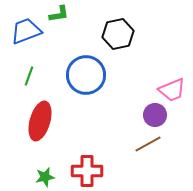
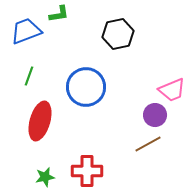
blue circle: moved 12 px down
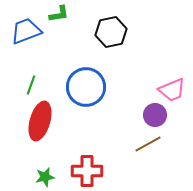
black hexagon: moved 7 px left, 2 px up
green line: moved 2 px right, 9 px down
